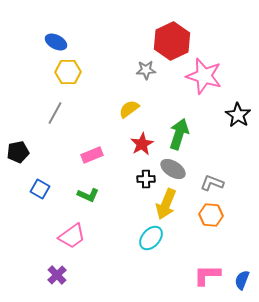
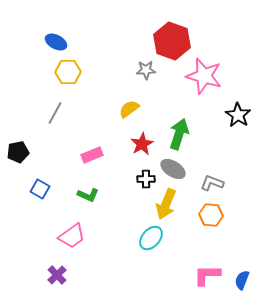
red hexagon: rotated 15 degrees counterclockwise
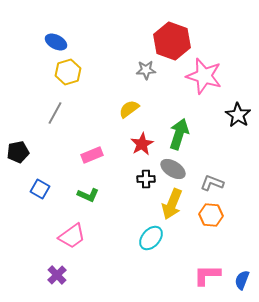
yellow hexagon: rotated 15 degrees counterclockwise
yellow arrow: moved 6 px right
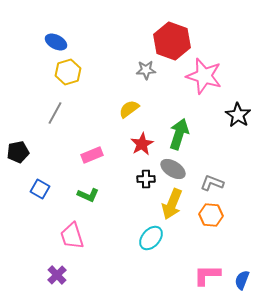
pink trapezoid: rotated 108 degrees clockwise
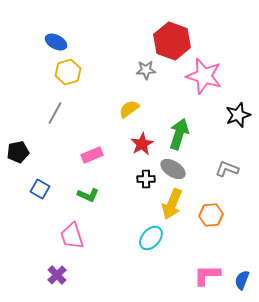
black star: rotated 20 degrees clockwise
gray L-shape: moved 15 px right, 14 px up
orange hexagon: rotated 10 degrees counterclockwise
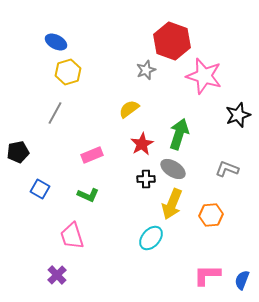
gray star: rotated 18 degrees counterclockwise
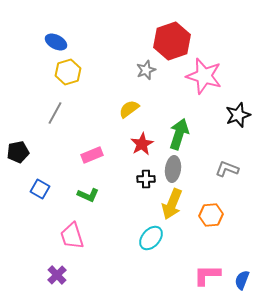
red hexagon: rotated 21 degrees clockwise
gray ellipse: rotated 65 degrees clockwise
